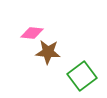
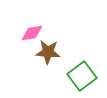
pink diamond: rotated 15 degrees counterclockwise
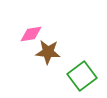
pink diamond: moved 1 px left, 1 px down
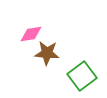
brown star: moved 1 px left, 1 px down
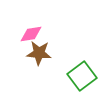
brown star: moved 8 px left
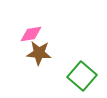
green square: rotated 12 degrees counterclockwise
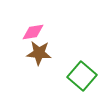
pink diamond: moved 2 px right, 2 px up
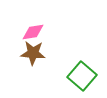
brown star: moved 6 px left
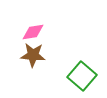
brown star: moved 2 px down
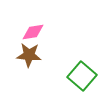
brown star: moved 4 px left
